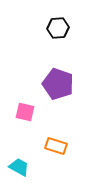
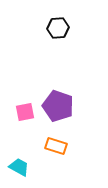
purple pentagon: moved 22 px down
pink square: rotated 24 degrees counterclockwise
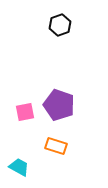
black hexagon: moved 2 px right, 3 px up; rotated 15 degrees counterclockwise
purple pentagon: moved 1 px right, 1 px up
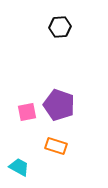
black hexagon: moved 2 px down; rotated 15 degrees clockwise
pink square: moved 2 px right
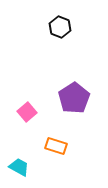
black hexagon: rotated 25 degrees clockwise
purple pentagon: moved 15 px right, 7 px up; rotated 20 degrees clockwise
pink square: rotated 30 degrees counterclockwise
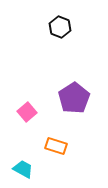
cyan trapezoid: moved 4 px right, 2 px down
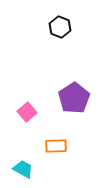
orange rectangle: rotated 20 degrees counterclockwise
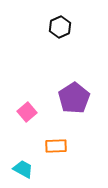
black hexagon: rotated 15 degrees clockwise
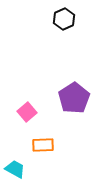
black hexagon: moved 4 px right, 8 px up
orange rectangle: moved 13 px left, 1 px up
cyan trapezoid: moved 8 px left
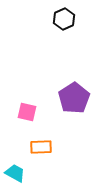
pink square: rotated 36 degrees counterclockwise
orange rectangle: moved 2 px left, 2 px down
cyan trapezoid: moved 4 px down
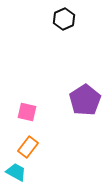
purple pentagon: moved 11 px right, 2 px down
orange rectangle: moved 13 px left; rotated 50 degrees counterclockwise
cyan trapezoid: moved 1 px right, 1 px up
